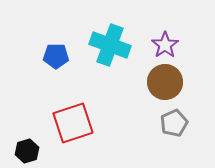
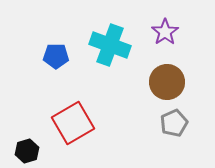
purple star: moved 13 px up
brown circle: moved 2 px right
red square: rotated 12 degrees counterclockwise
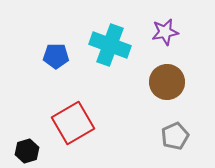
purple star: rotated 24 degrees clockwise
gray pentagon: moved 1 px right, 13 px down
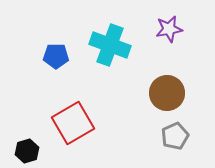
purple star: moved 4 px right, 3 px up
brown circle: moved 11 px down
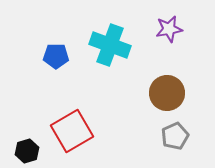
red square: moved 1 px left, 8 px down
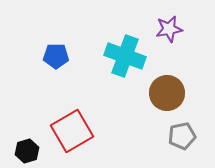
cyan cross: moved 15 px right, 11 px down
gray pentagon: moved 7 px right; rotated 12 degrees clockwise
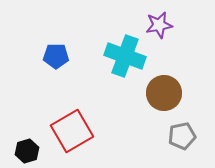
purple star: moved 10 px left, 4 px up
brown circle: moved 3 px left
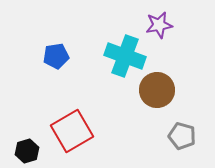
blue pentagon: rotated 10 degrees counterclockwise
brown circle: moved 7 px left, 3 px up
gray pentagon: rotated 28 degrees clockwise
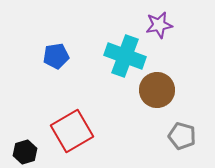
black hexagon: moved 2 px left, 1 px down
